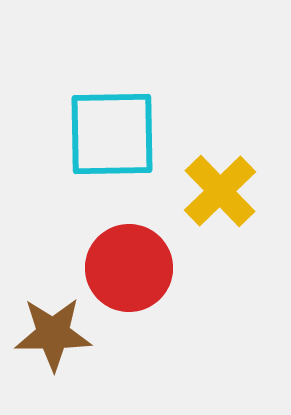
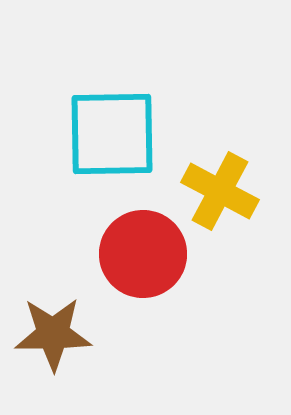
yellow cross: rotated 18 degrees counterclockwise
red circle: moved 14 px right, 14 px up
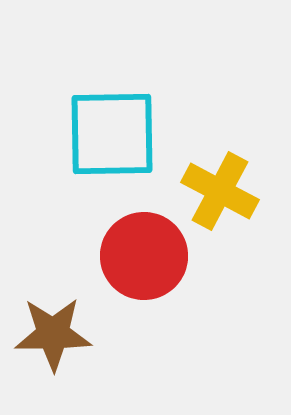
red circle: moved 1 px right, 2 px down
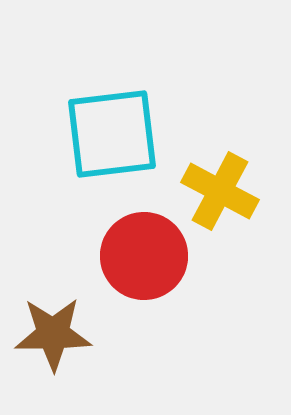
cyan square: rotated 6 degrees counterclockwise
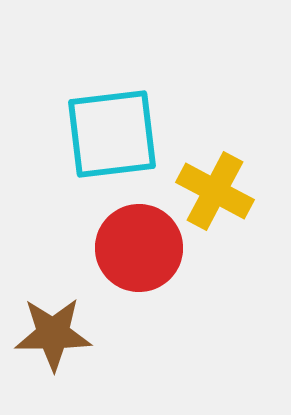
yellow cross: moved 5 px left
red circle: moved 5 px left, 8 px up
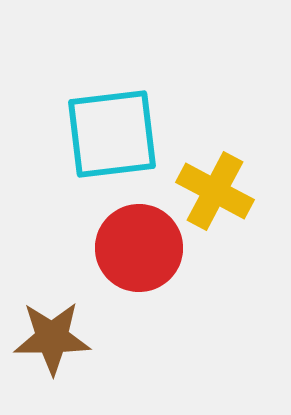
brown star: moved 1 px left, 4 px down
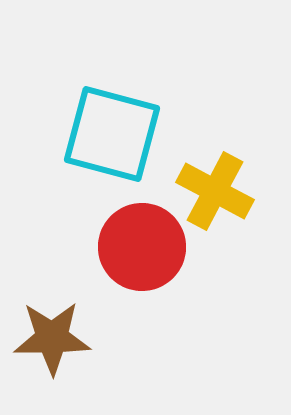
cyan square: rotated 22 degrees clockwise
red circle: moved 3 px right, 1 px up
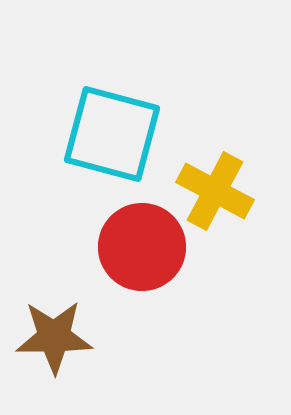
brown star: moved 2 px right, 1 px up
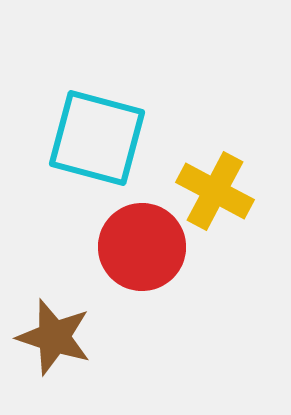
cyan square: moved 15 px left, 4 px down
brown star: rotated 18 degrees clockwise
